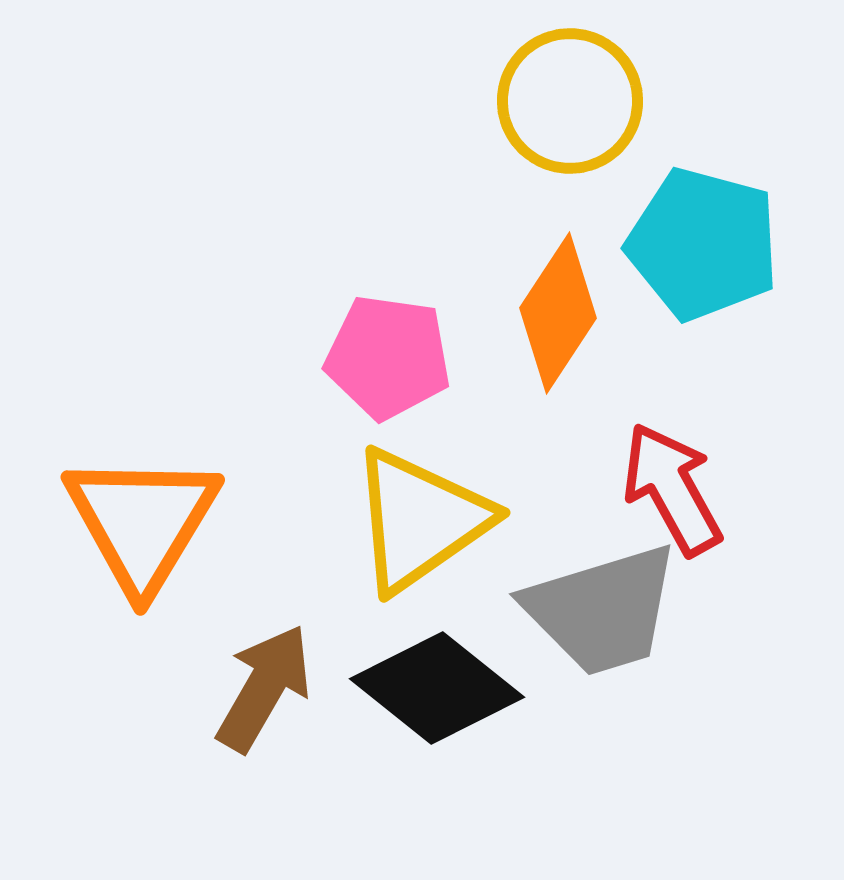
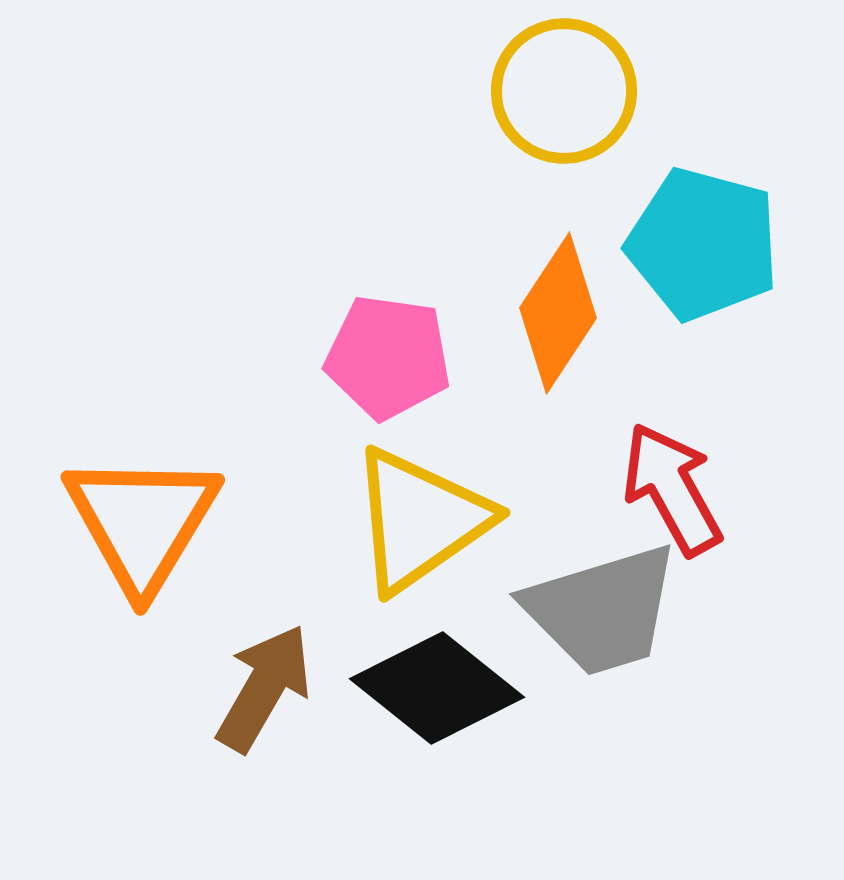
yellow circle: moved 6 px left, 10 px up
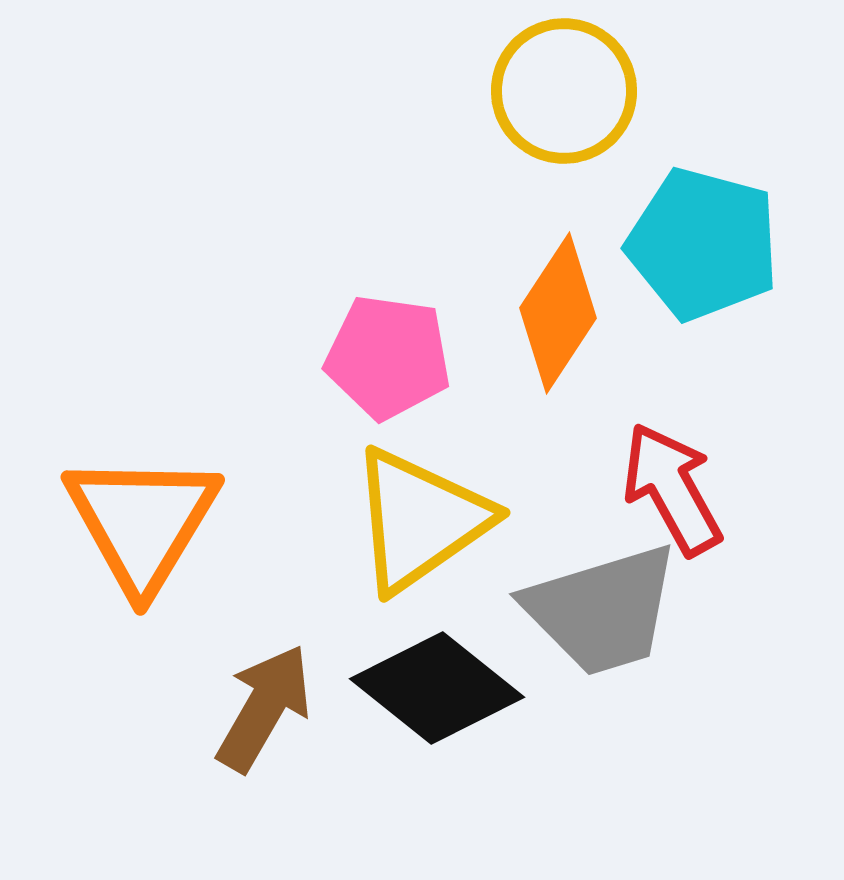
brown arrow: moved 20 px down
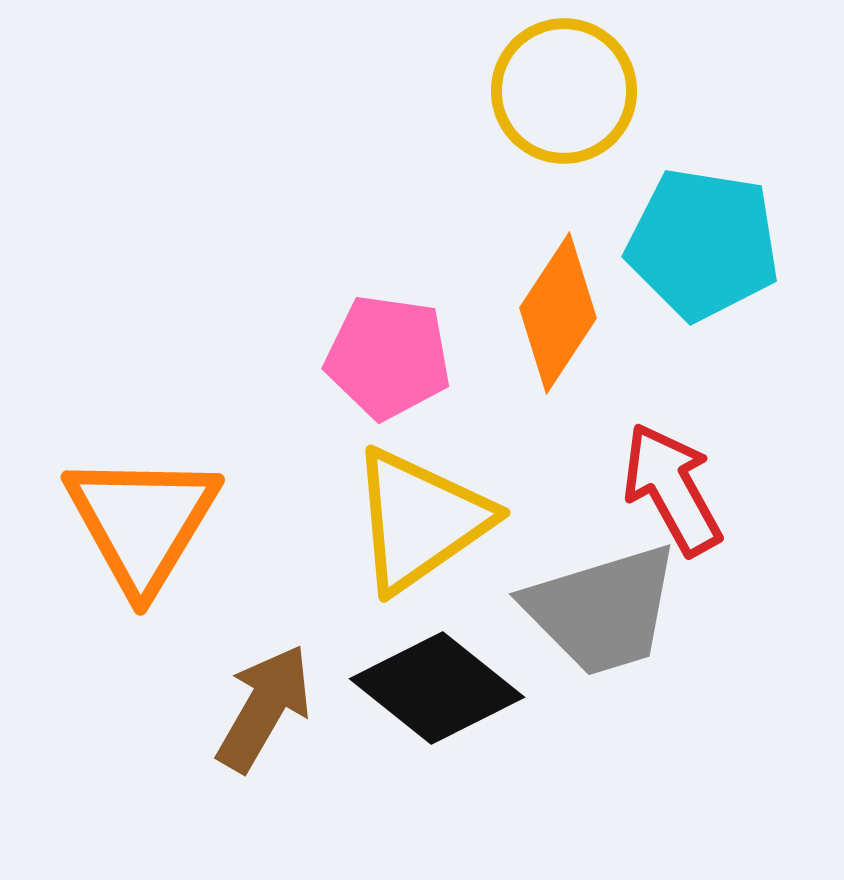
cyan pentagon: rotated 6 degrees counterclockwise
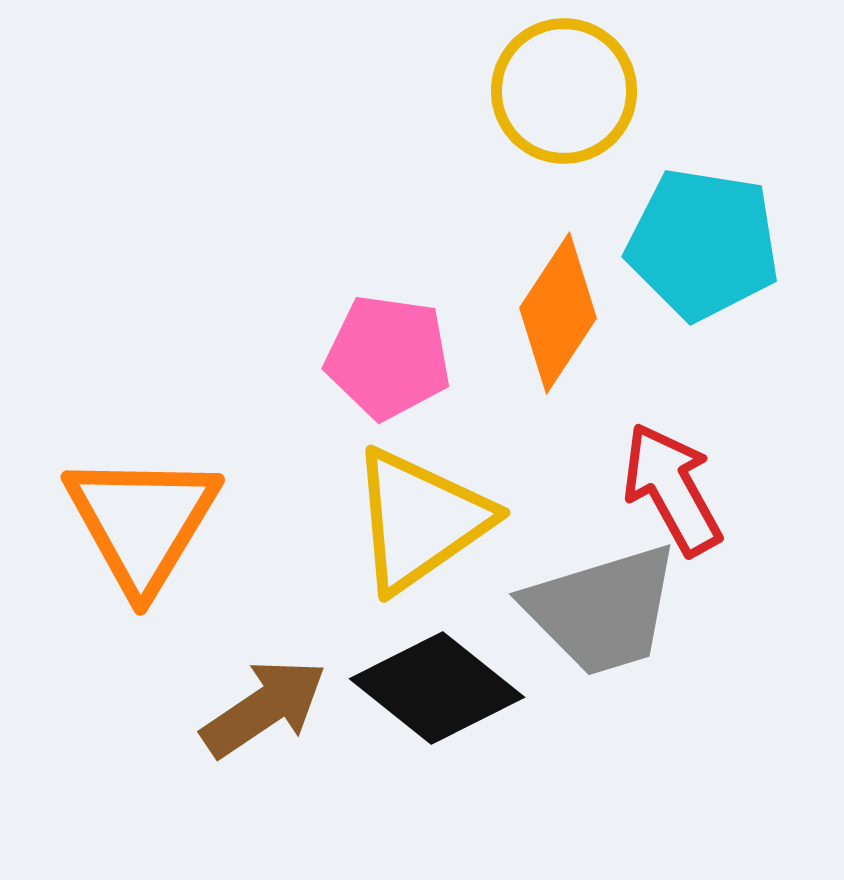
brown arrow: rotated 26 degrees clockwise
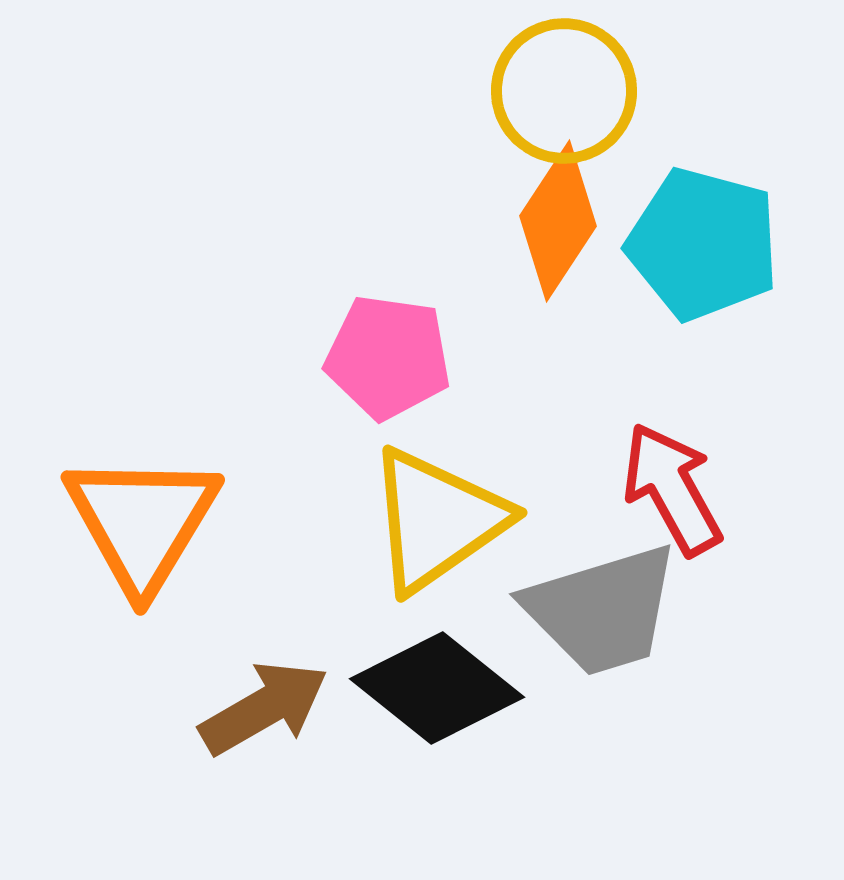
cyan pentagon: rotated 6 degrees clockwise
orange diamond: moved 92 px up
yellow triangle: moved 17 px right
brown arrow: rotated 4 degrees clockwise
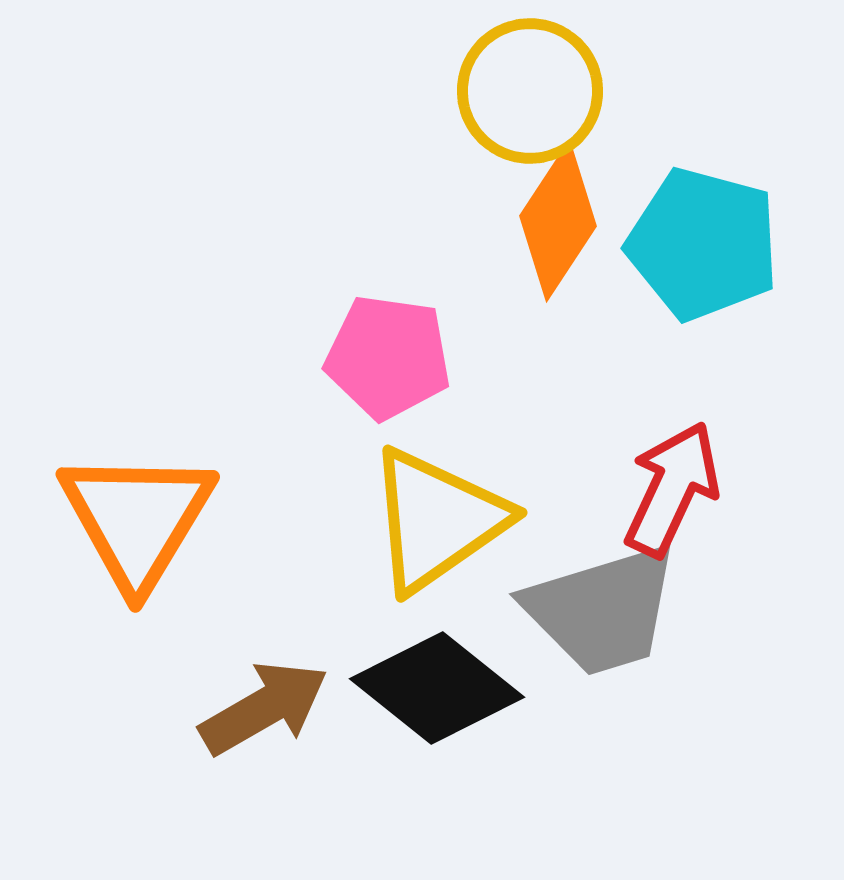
yellow circle: moved 34 px left
red arrow: rotated 54 degrees clockwise
orange triangle: moved 5 px left, 3 px up
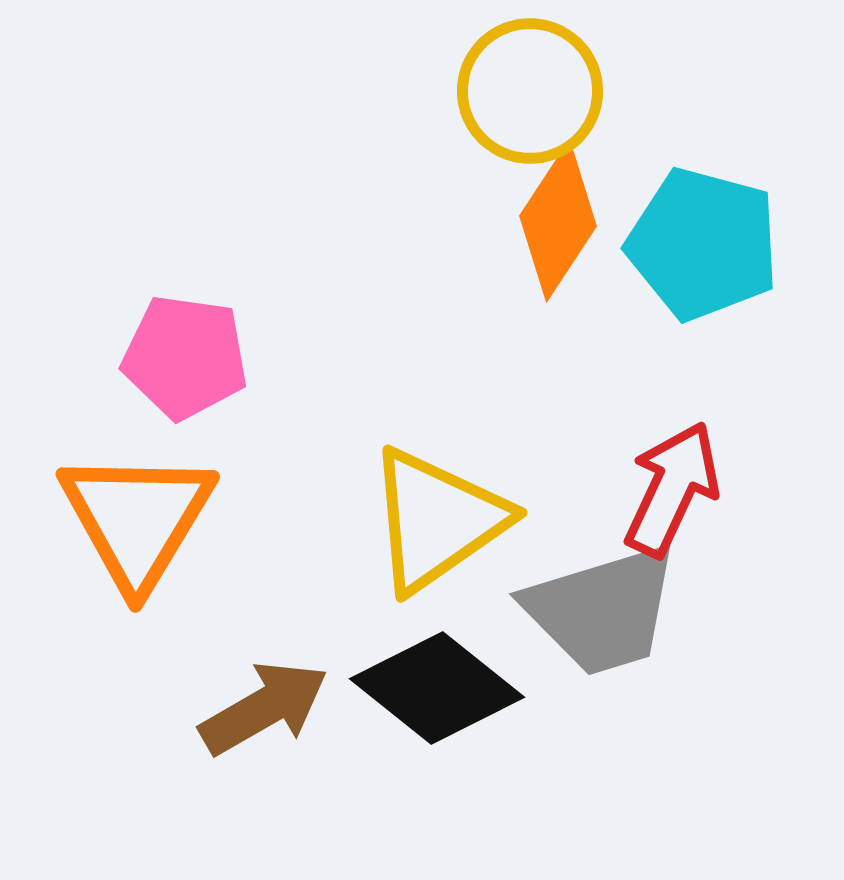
pink pentagon: moved 203 px left
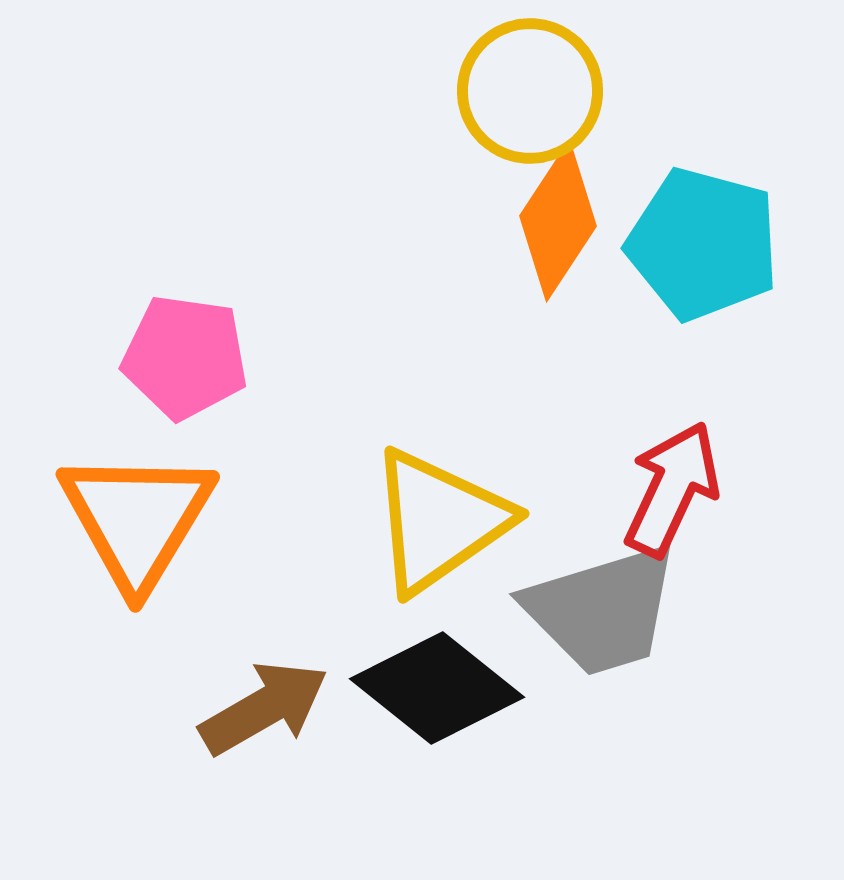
yellow triangle: moved 2 px right, 1 px down
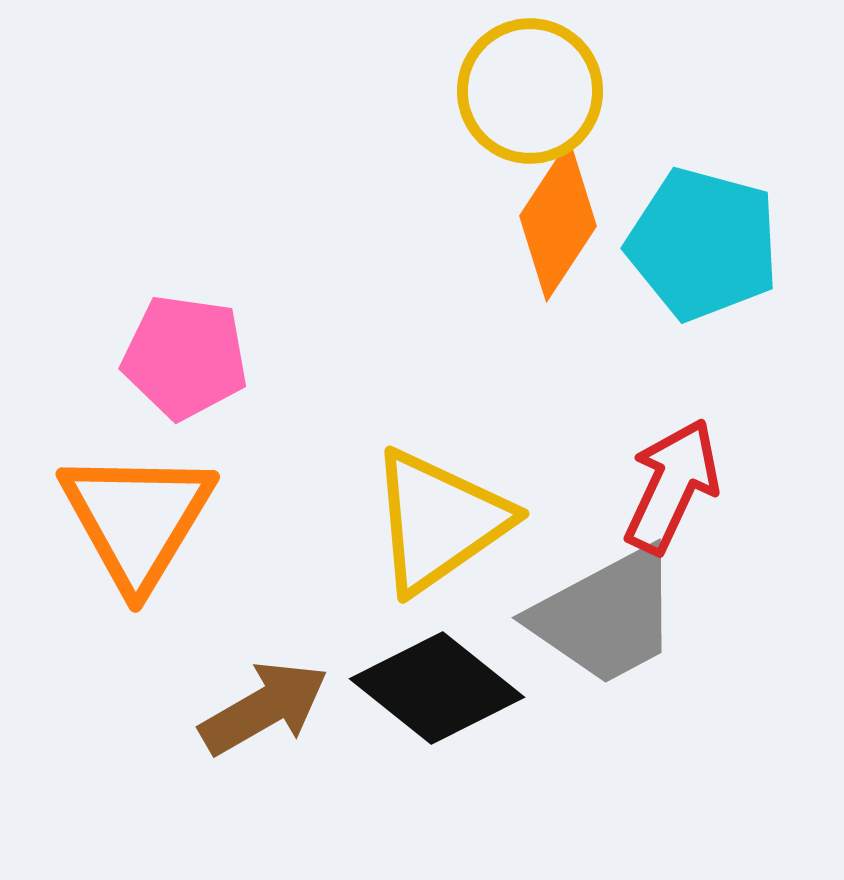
red arrow: moved 3 px up
gray trapezoid: moved 4 px right, 6 px down; rotated 11 degrees counterclockwise
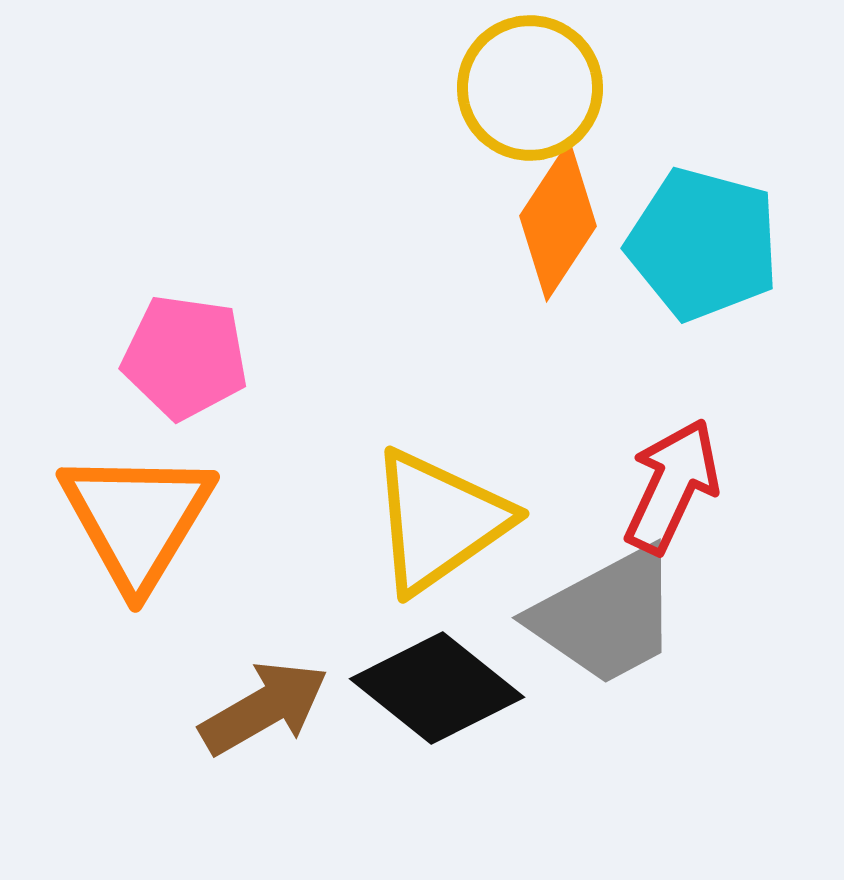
yellow circle: moved 3 px up
